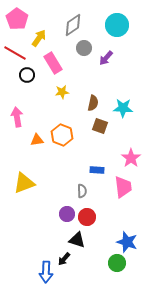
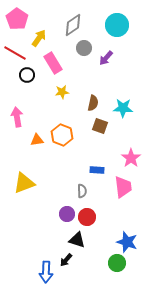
black arrow: moved 2 px right, 1 px down
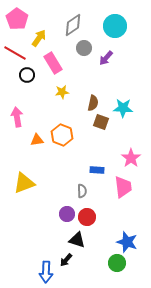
cyan circle: moved 2 px left, 1 px down
brown square: moved 1 px right, 4 px up
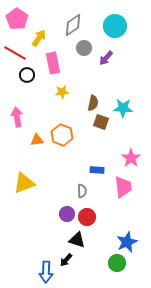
pink rectangle: rotated 20 degrees clockwise
blue star: rotated 30 degrees clockwise
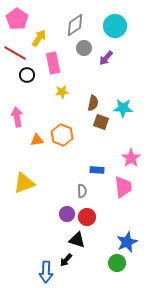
gray diamond: moved 2 px right
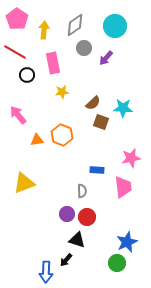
yellow arrow: moved 5 px right, 8 px up; rotated 30 degrees counterclockwise
red line: moved 1 px up
brown semicircle: rotated 35 degrees clockwise
pink arrow: moved 1 px right, 2 px up; rotated 30 degrees counterclockwise
pink star: rotated 24 degrees clockwise
